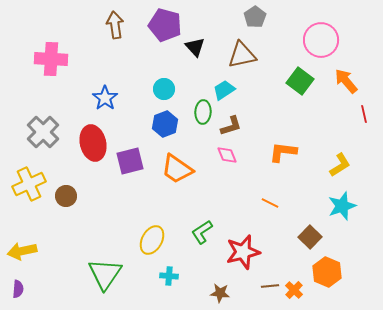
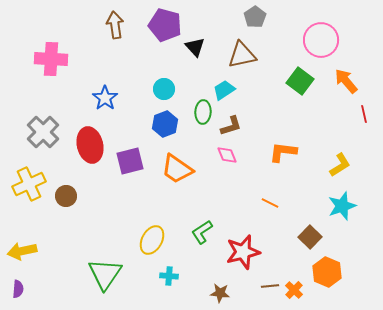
red ellipse: moved 3 px left, 2 px down
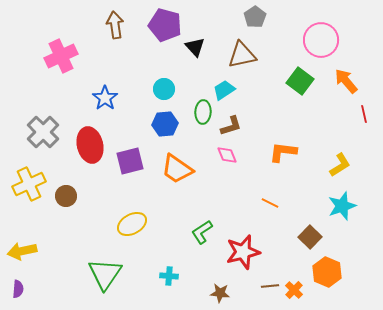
pink cross: moved 10 px right, 3 px up; rotated 28 degrees counterclockwise
blue hexagon: rotated 15 degrees clockwise
yellow ellipse: moved 20 px left, 16 px up; rotated 32 degrees clockwise
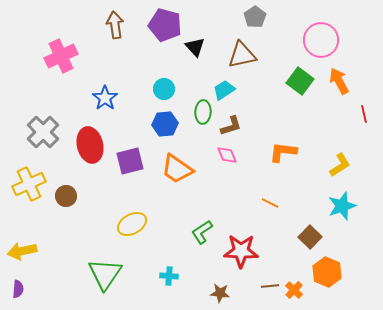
orange arrow: moved 7 px left; rotated 12 degrees clockwise
red star: moved 2 px left, 1 px up; rotated 16 degrees clockwise
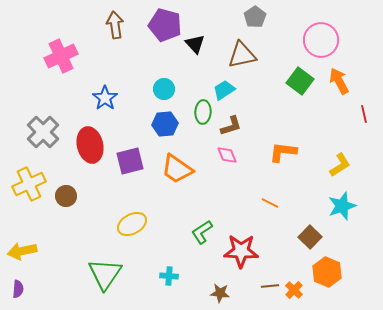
black triangle: moved 3 px up
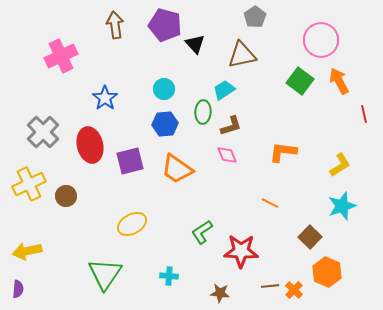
yellow arrow: moved 5 px right
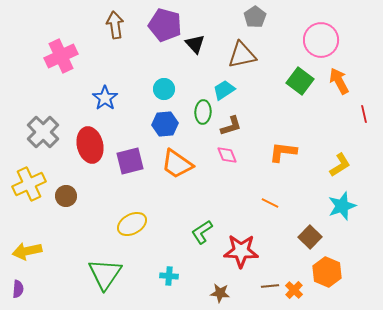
orange trapezoid: moved 5 px up
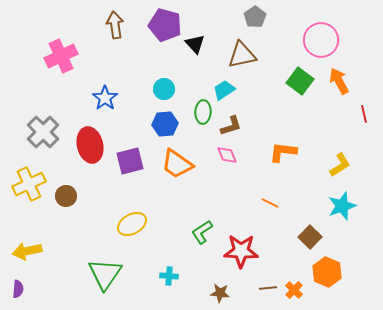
brown line: moved 2 px left, 2 px down
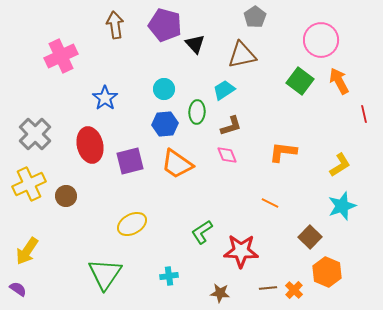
green ellipse: moved 6 px left
gray cross: moved 8 px left, 2 px down
yellow arrow: rotated 44 degrees counterclockwise
cyan cross: rotated 12 degrees counterclockwise
purple semicircle: rotated 60 degrees counterclockwise
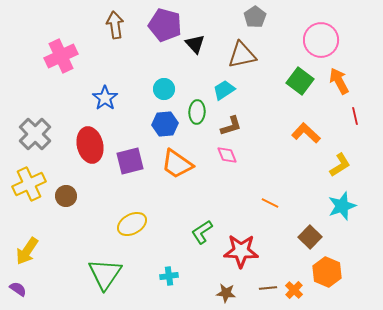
red line: moved 9 px left, 2 px down
orange L-shape: moved 23 px right, 19 px up; rotated 36 degrees clockwise
brown star: moved 6 px right
